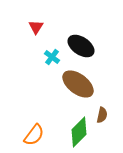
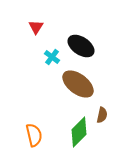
orange semicircle: rotated 50 degrees counterclockwise
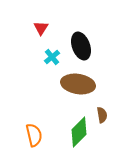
red triangle: moved 5 px right, 1 px down
black ellipse: rotated 36 degrees clockwise
cyan cross: rotated 14 degrees clockwise
brown ellipse: rotated 28 degrees counterclockwise
brown semicircle: rotated 21 degrees counterclockwise
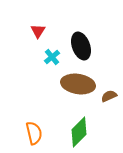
red triangle: moved 3 px left, 3 px down
brown semicircle: moved 7 px right, 19 px up; rotated 105 degrees counterclockwise
orange semicircle: moved 2 px up
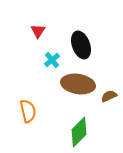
black ellipse: moved 1 px up
cyan cross: moved 3 px down
orange semicircle: moved 6 px left, 22 px up
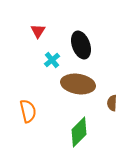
brown semicircle: moved 3 px right, 7 px down; rotated 63 degrees counterclockwise
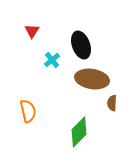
red triangle: moved 6 px left
brown ellipse: moved 14 px right, 5 px up
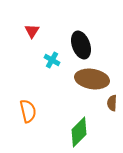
cyan cross: rotated 21 degrees counterclockwise
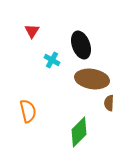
brown semicircle: moved 3 px left
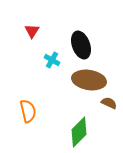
brown ellipse: moved 3 px left, 1 px down
brown semicircle: rotated 112 degrees clockwise
